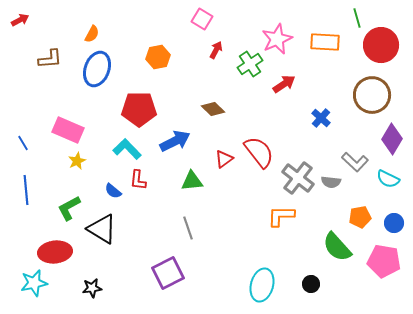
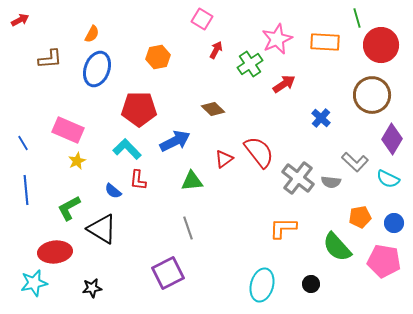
orange L-shape at (281, 216): moved 2 px right, 12 px down
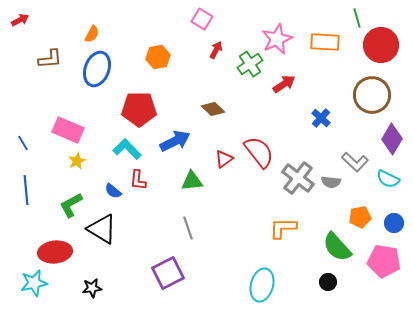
green L-shape at (69, 208): moved 2 px right, 3 px up
black circle at (311, 284): moved 17 px right, 2 px up
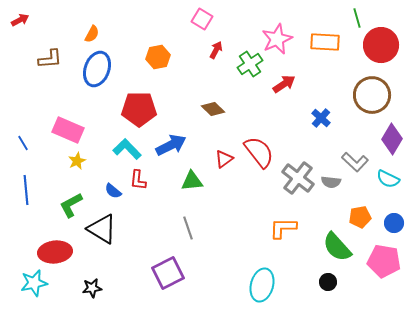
blue arrow at (175, 141): moved 4 px left, 4 px down
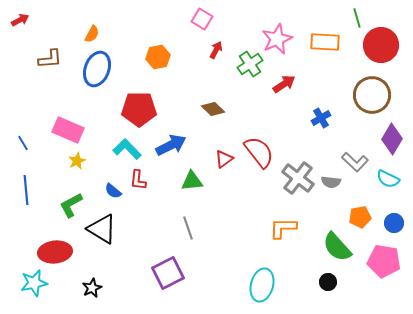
blue cross at (321, 118): rotated 18 degrees clockwise
black star at (92, 288): rotated 18 degrees counterclockwise
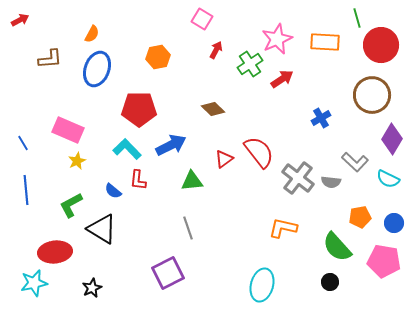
red arrow at (284, 84): moved 2 px left, 5 px up
orange L-shape at (283, 228): rotated 12 degrees clockwise
black circle at (328, 282): moved 2 px right
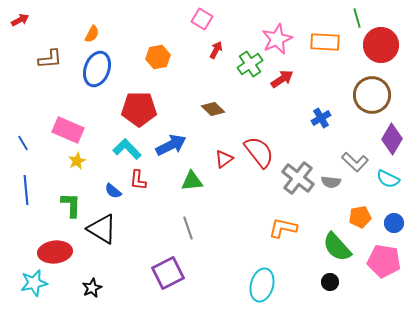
green L-shape at (71, 205): rotated 120 degrees clockwise
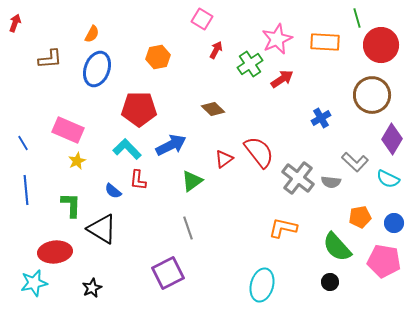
red arrow at (20, 20): moved 5 px left, 3 px down; rotated 42 degrees counterclockwise
green triangle at (192, 181): rotated 30 degrees counterclockwise
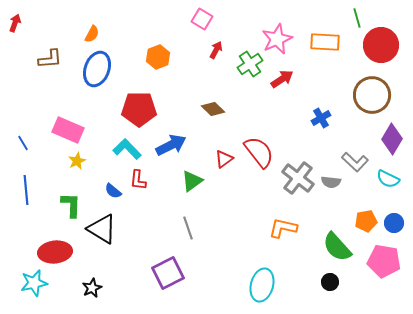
orange hexagon at (158, 57): rotated 10 degrees counterclockwise
orange pentagon at (360, 217): moved 6 px right, 4 px down
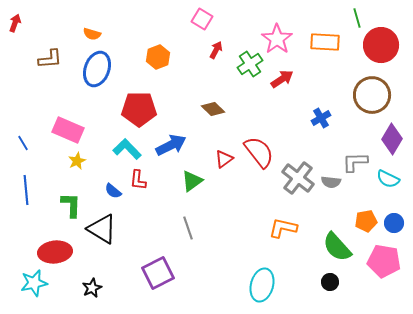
orange semicircle at (92, 34): rotated 78 degrees clockwise
pink star at (277, 39): rotated 12 degrees counterclockwise
gray L-shape at (355, 162): rotated 136 degrees clockwise
purple square at (168, 273): moved 10 px left
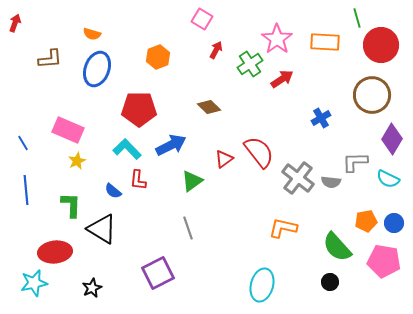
brown diamond at (213, 109): moved 4 px left, 2 px up
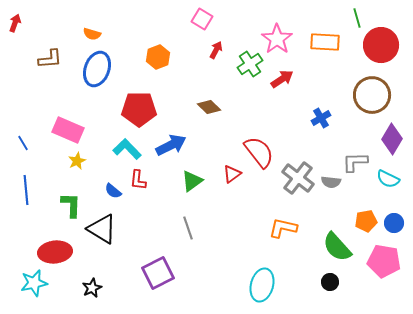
red triangle at (224, 159): moved 8 px right, 15 px down
